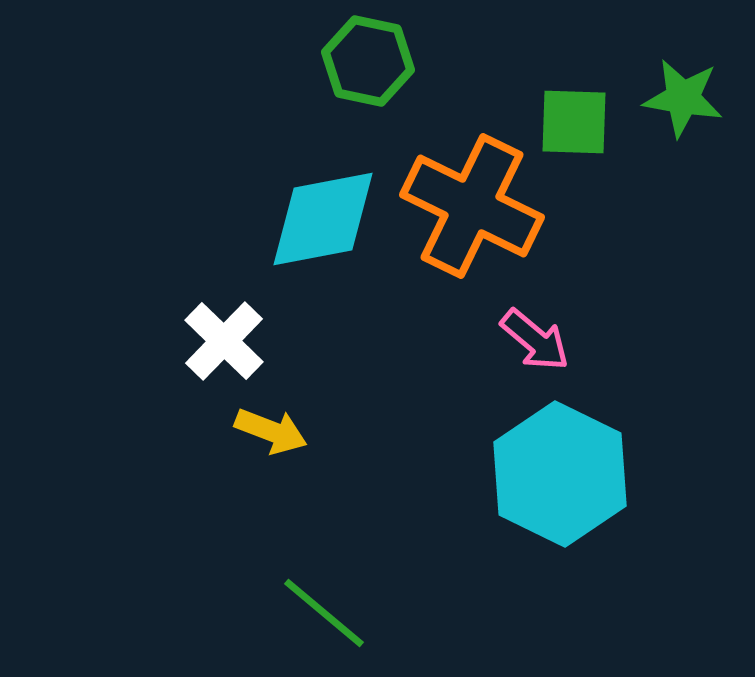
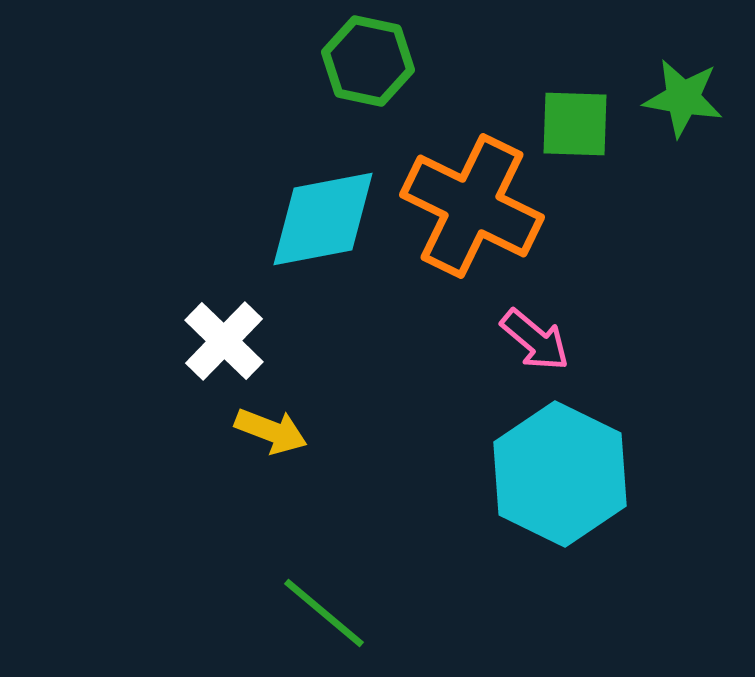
green square: moved 1 px right, 2 px down
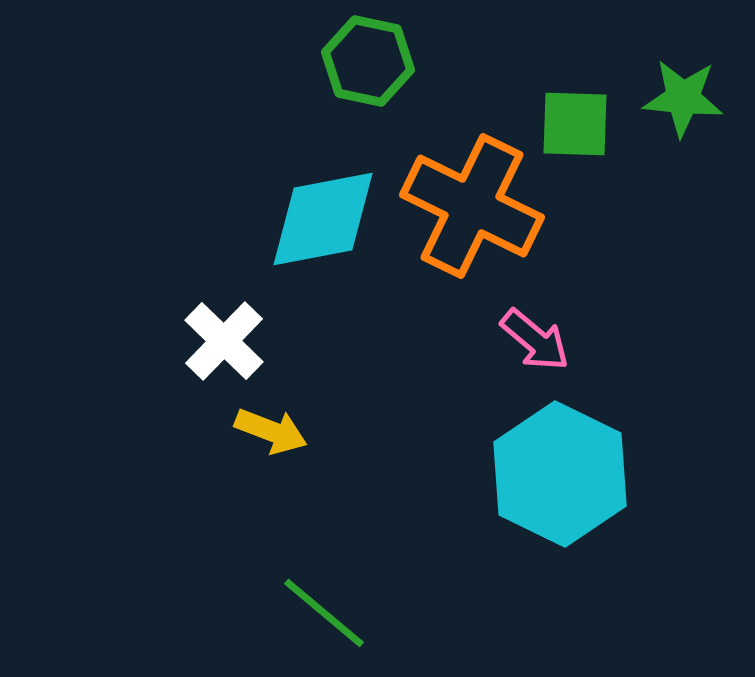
green star: rotated 4 degrees counterclockwise
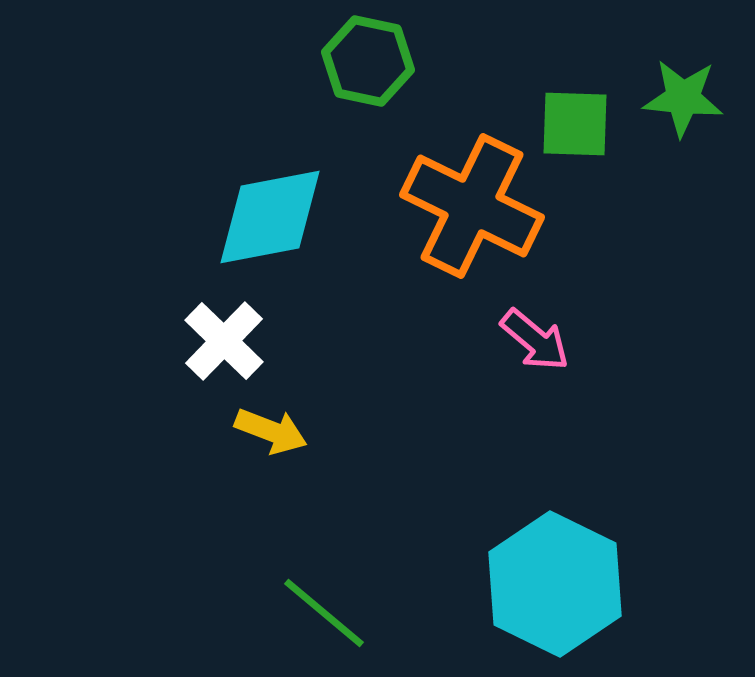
cyan diamond: moved 53 px left, 2 px up
cyan hexagon: moved 5 px left, 110 px down
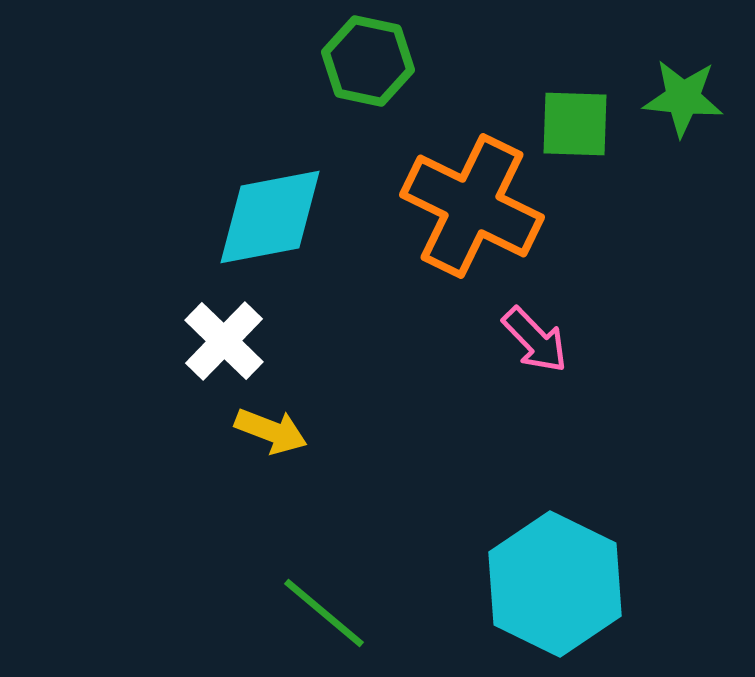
pink arrow: rotated 6 degrees clockwise
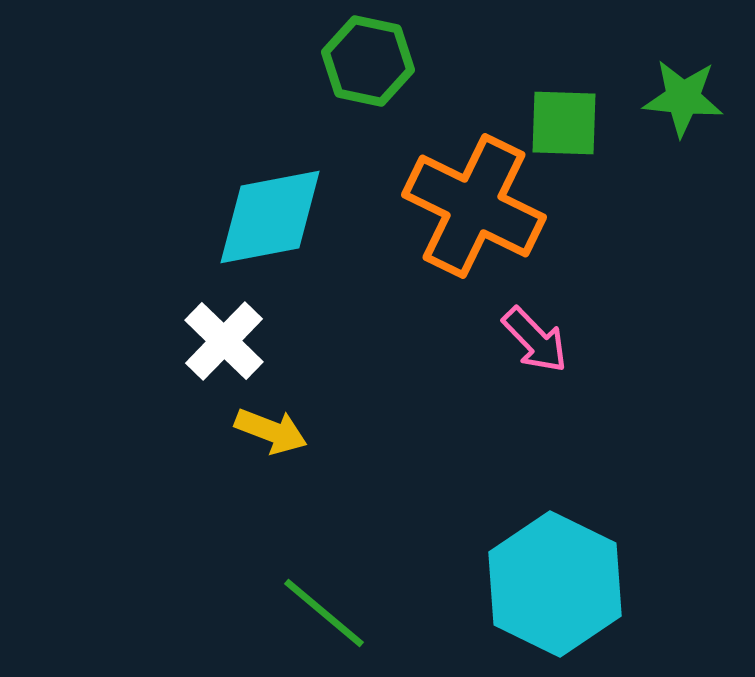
green square: moved 11 px left, 1 px up
orange cross: moved 2 px right
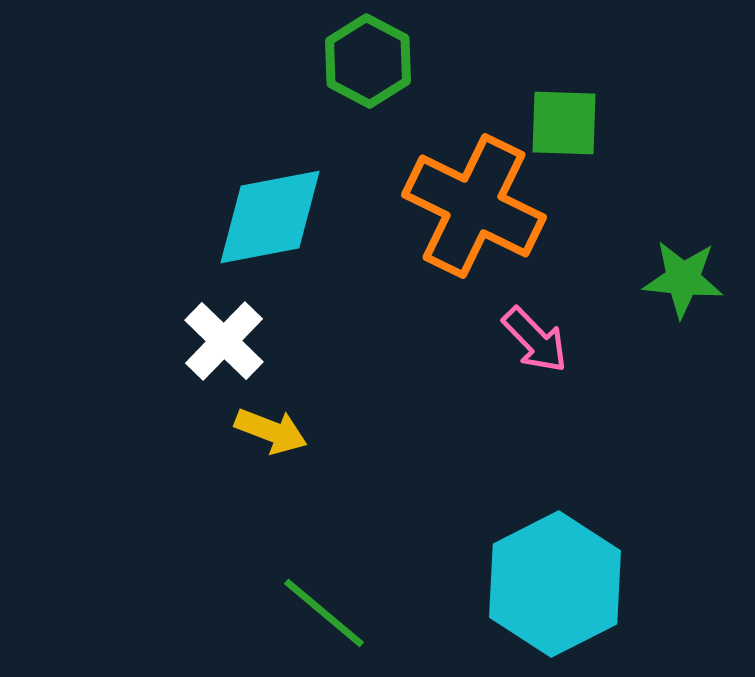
green hexagon: rotated 16 degrees clockwise
green star: moved 181 px down
cyan hexagon: rotated 7 degrees clockwise
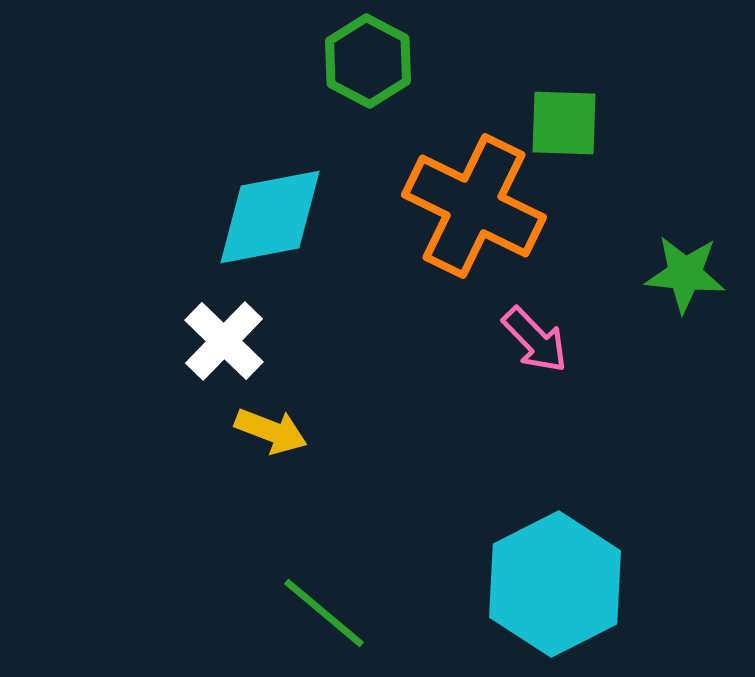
green star: moved 2 px right, 5 px up
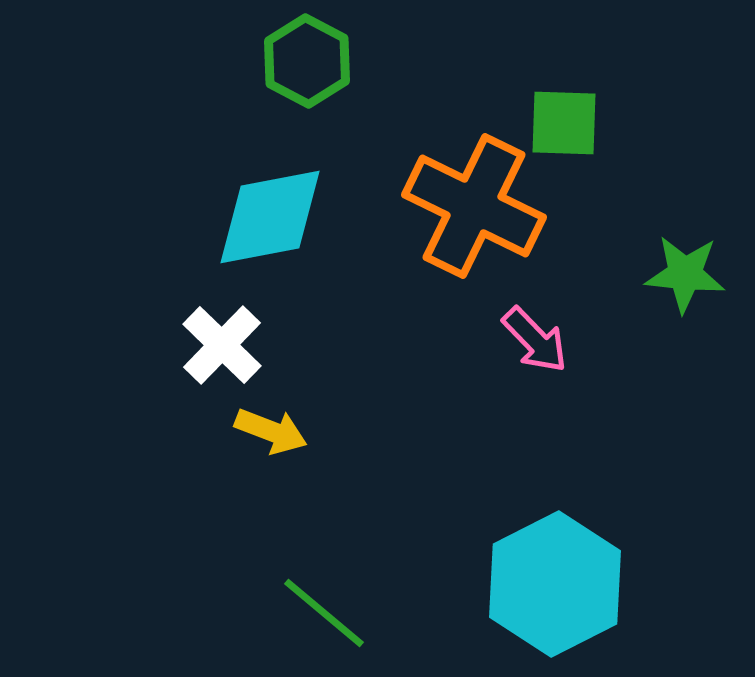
green hexagon: moved 61 px left
white cross: moved 2 px left, 4 px down
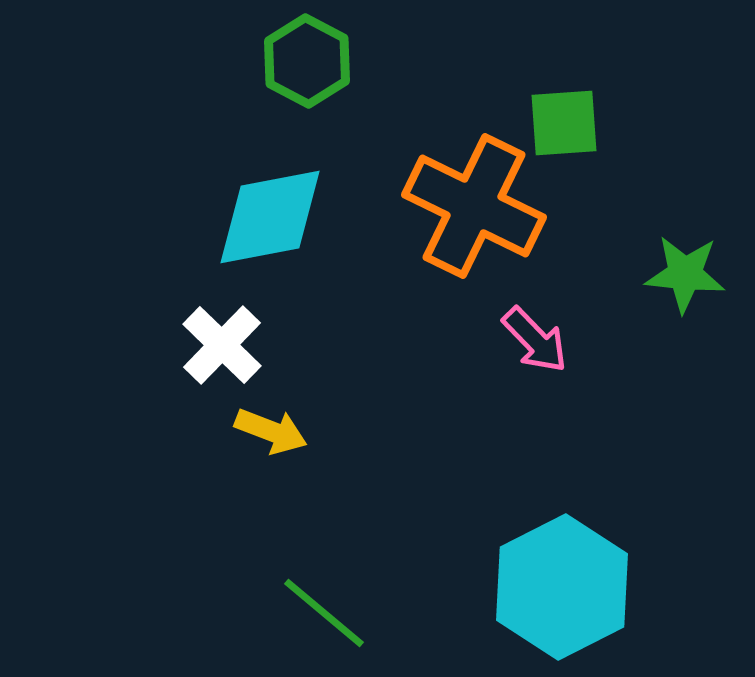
green square: rotated 6 degrees counterclockwise
cyan hexagon: moved 7 px right, 3 px down
